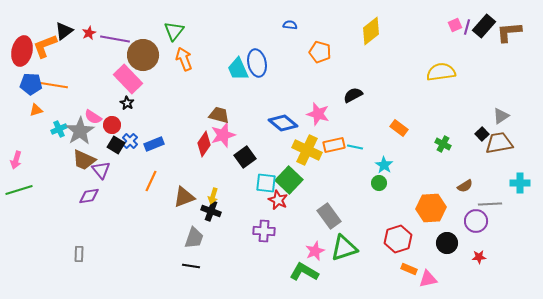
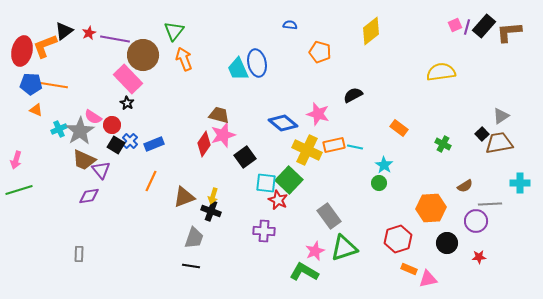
orange triangle at (36, 110): rotated 40 degrees clockwise
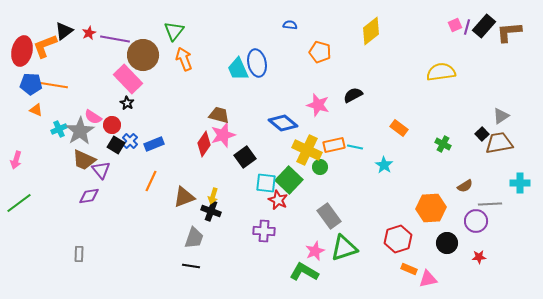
pink star at (318, 114): moved 9 px up
green circle at (379, 183): moved 59 px left, 16 px up
green line at (19, 190): moved 13 px down; rotated 20 degrees counterclockwise
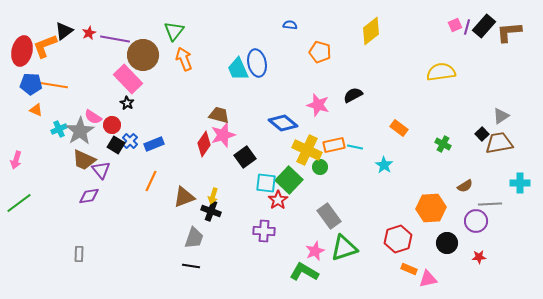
red star at (278, 200): rotated 12 degrees clockwise
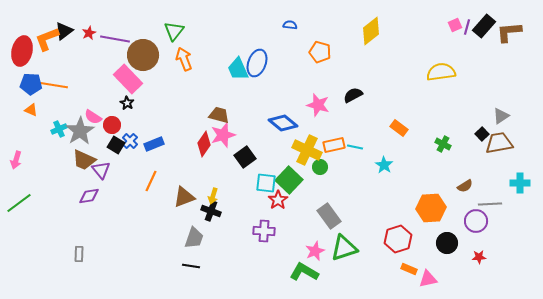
orange L-shape at (45, 46): moved 2 px right, 7 px up
blue ellipse at (257, 63): rotated 32 degrees clockwise
orange triangle at (36, 110): moved 5 px left
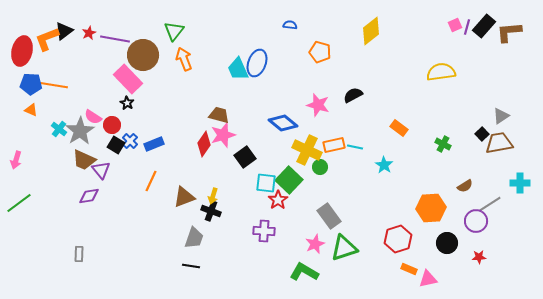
cyan cross at (59, 129): rotated 28 degrees counterclockwise
gray line at (490, 204): rotated 30 degrees counterclockwise
pink star at (315, 251): moved 7 px up
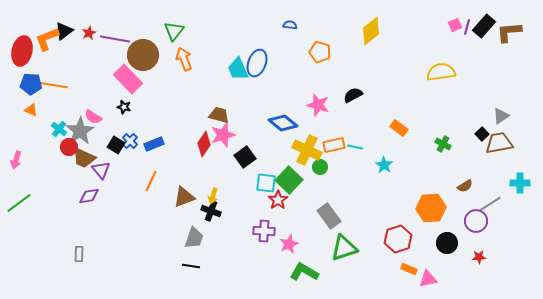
black star at (127, 103): moved 3 px left, 4 px down; rotated 16 degrees counterclockwise
red circle at (112, 125): moved 43 px left, 22 px down
brown trapezoid at (84, 160): moved 2 px up
pink star at (315, 244): moved 26 px left
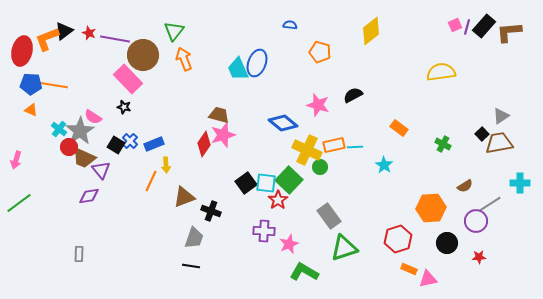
red star at (89, 33): rotated 24 degrees counterclockwise
cyan line at (355, 147): rotated 14 degrees counterclockwise
black square at (245, 157): moved 1 px right, 26 px down
yellow arrow at (213, 196): moved 47 px left, 31 px up; rotated 21 degrees counterclockwise
